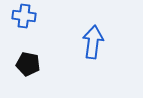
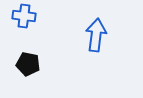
blue arrow: moved 3 px right, 7 px up
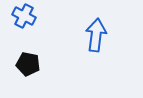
blue cross: rotated 20 degrees clockwise
